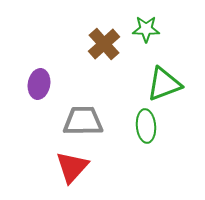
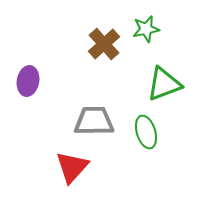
green star: rotated 12 degrees counterclockwise
purple ellipse: moved 11 px left, 3 px up
gray trapezoid: moved 11 px right
green ellipse: moved 6 px down; rotated 12 degrees counterclockwise
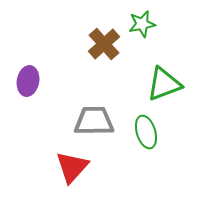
green star: moved 4 px left, 5 px up
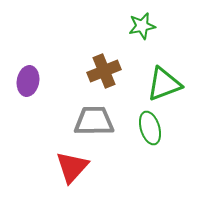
green star: moved 2 px down
brown cross: moved 27 px down; rotated 20 degrees clockwise
green ellipse: moved 4 px right, 4 px up
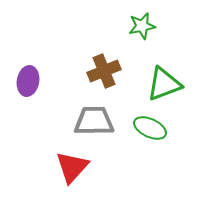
green ellipse: rotated 48 degrees counterclockwise
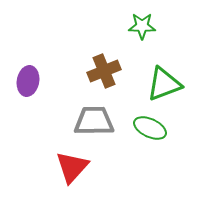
green star: rotated 12 degrees clockwise
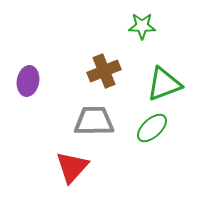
green ellipse: moved 2 px right; rotated 68 degrees counterclockwise
